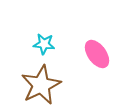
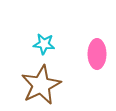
pink ellipse: rotated 36 degrees clockwise
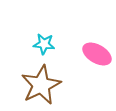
pink ellipse: rotated 60 degrees counterclockwise
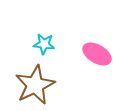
brown star: moved 6 px left
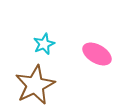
cyan star: rotated 30 degrees counterclockwise
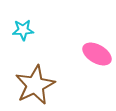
cyan star: moved 21 px left, 14 px up; rotated 20 degrees clockwise
